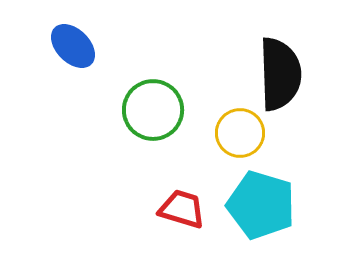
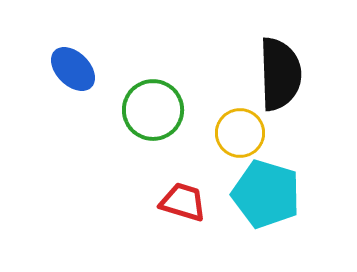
blue ellipse: moved 23 px down
cyan pentagon: moved 5 px right, 11 px up
red trapezoid: moved 1 px right, 7 px up
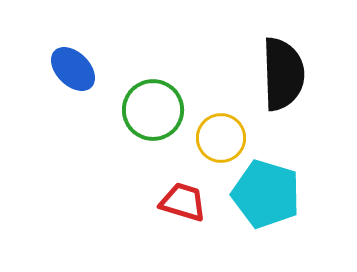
black semicircle: moved 3 px right
yellow circle: moved 19 px left, 5 px down
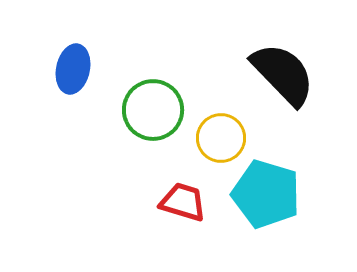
blue ellipse: rotated 57 degrees clockwise
black semicircle: rotated 42 degrees counterclockwise
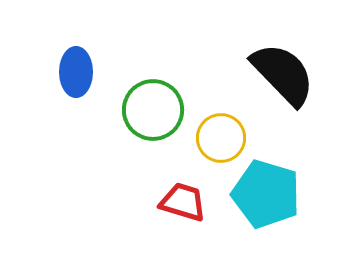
blue ellipse: moved 3 px right, 3 px down; rotated 12 degrees counterclockwise
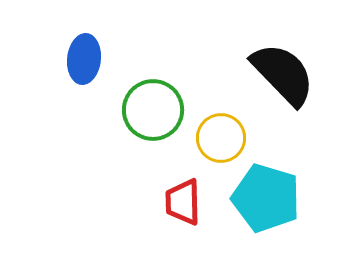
blue ellipse: moved 8 px right, 13 px up; rotated 6 degrees clockwise
cyan pentagon: moved 4 px down
red trapezoid: rotated 108 degrees counterclockwise
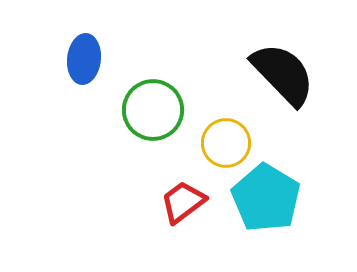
yellow circle: moved 5 px right, 5 px down
cyan pentagon: rotated 14 degrees clockwise
red trapezoid: rotated 54 degrees clockwise
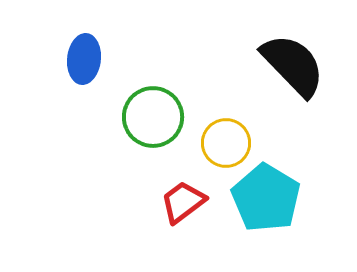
black semicircle: moved 10 px right, 9 px up
green circle: moved 7 px down
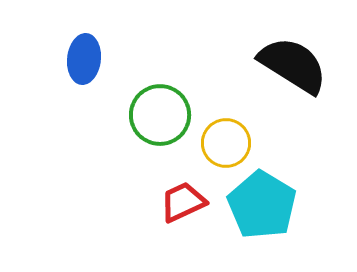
black semicircle: rotated 14 degrees counterclockwise
green circle: moved 7 px right, 2 px up
cyan pentagon: moved 4 px left, 7 px down
red trapezoid: rotated 12 degrees clockwise
